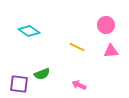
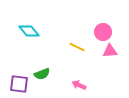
pink circle: moved 3 px left, 7 px down
cyan diamond: rotated 15 degrees clockwise
pink triangle: moved 1 px left
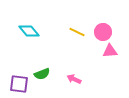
yellow line: moved 15 px up
pink arrow: moved 5 px left, 6 px up
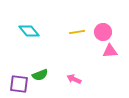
yellow line: rotated 35 degrees counterclockwise
green semicircle: moved 2 px left, 1 px down
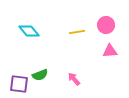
pink circle: moved 3 px right, 7 px up
pink arrow: rotated 24 degrees clockwise
